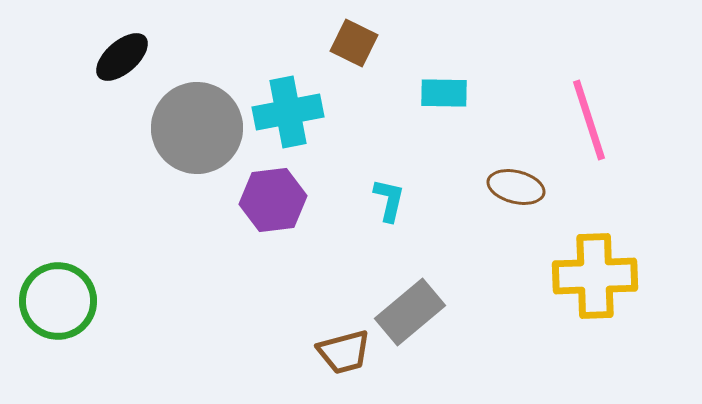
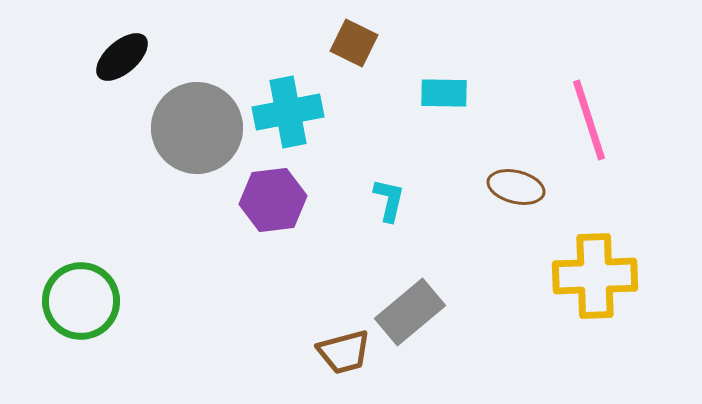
green circle: moved 23 px right
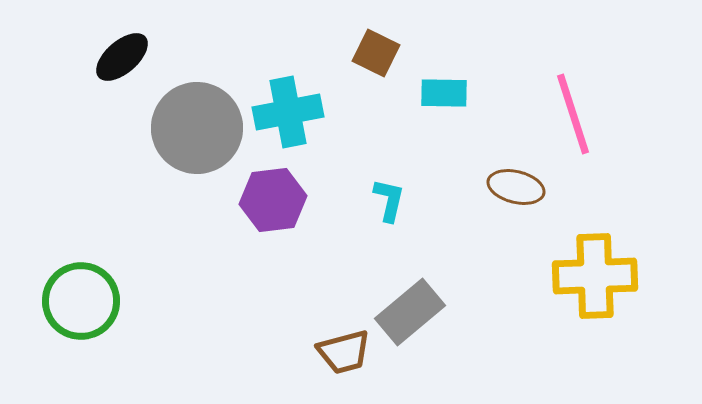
brown square: moved 22 px right, 10 px down
pink line: moved 16 px left, 6 px up
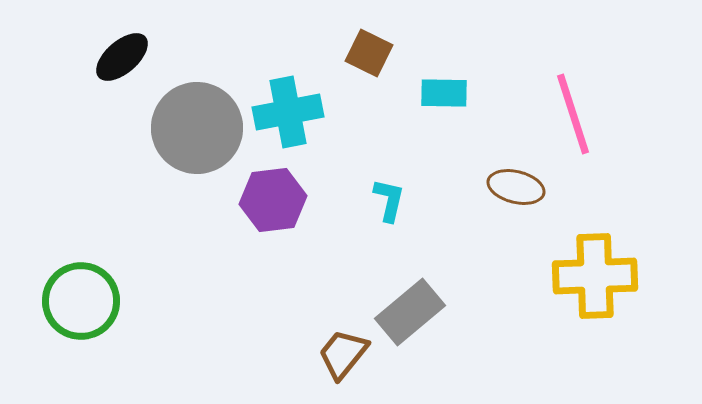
brown square: moved 7 px left
brown trapezoid: moved 1 px left, 2 px down; rotated 144 degrees clockwise
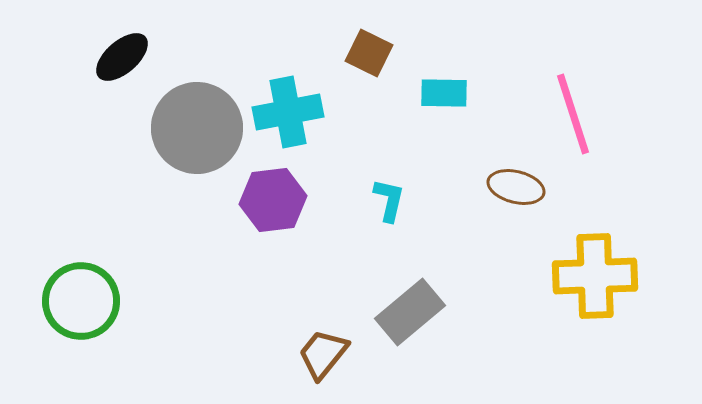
brown trapezoid: moved 20 px left
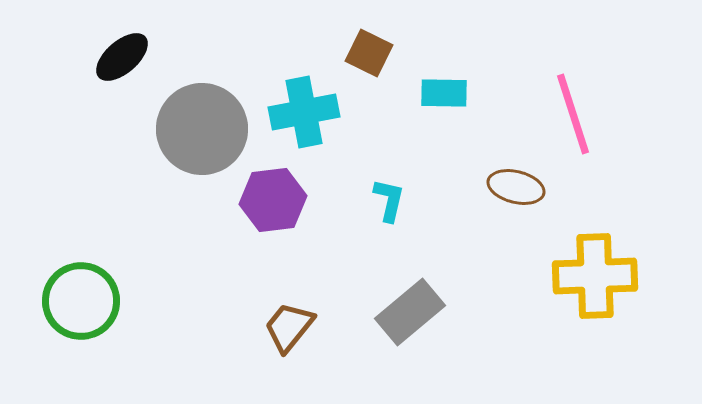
cyan cross: moved 16 px right
gray circle: moved 5 px right, 1 px down
brown trapezoid: moved 34 px left, 27 px up
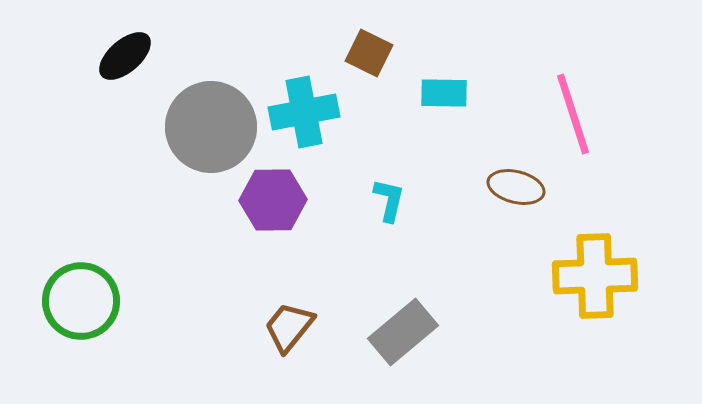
black ellipse: moved 3 px right, 1 px up
gray circle: moved 9 px right, 2 px up
purple hexagon: rotated 6 degrees clockwise
gray rectangle: moved 7 px left, 20 px down
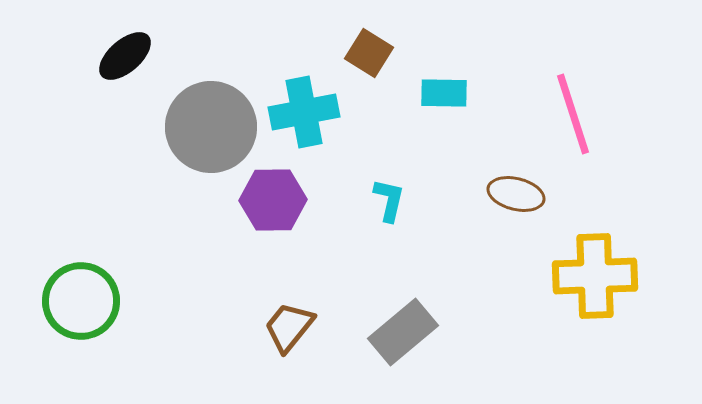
brown square: rotated 6 degrees clockwise
brown ellipse: moved 7 px down
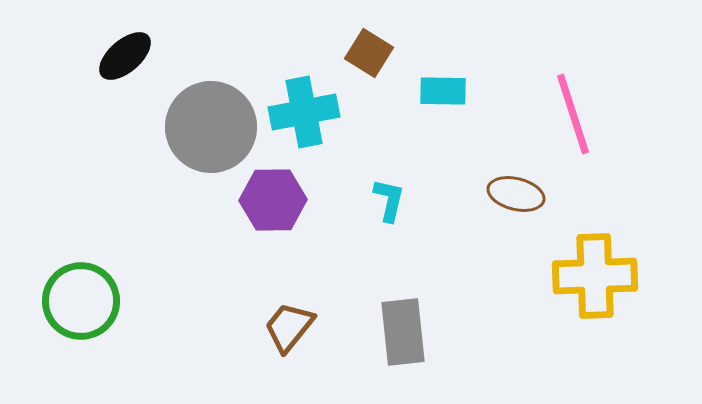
cyan rectangle: moved 1 px left, 2 px up
gray rectangle: rotated 56 degrees counterclockwise
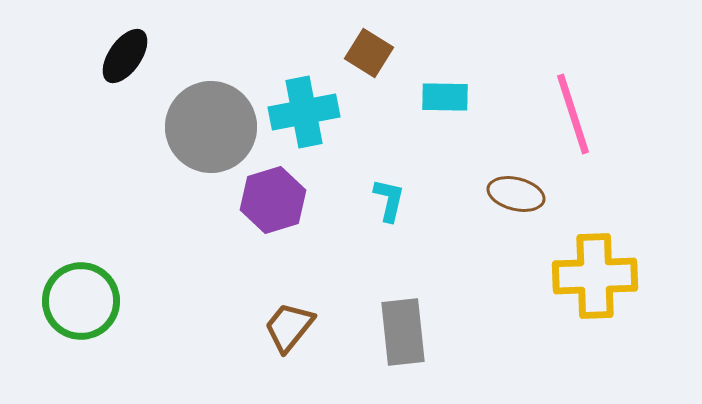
black ellipse: rotated 14 degrees counterclockwise
cyan rectangle: moved 2 px right, 6 px down
purple hexagon: rotated 16 degrees counterclockwise
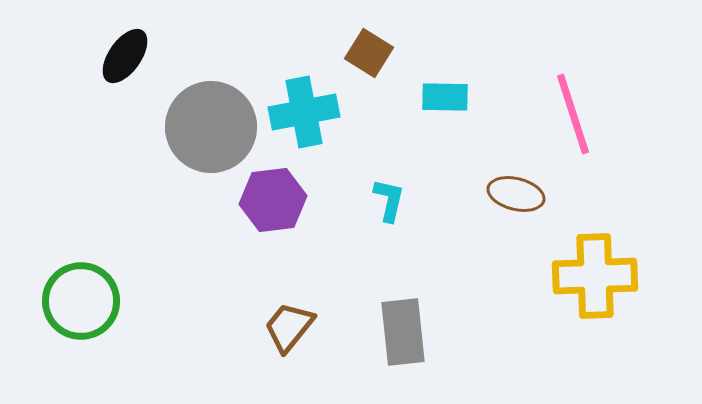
purple hexagon: rotated 10 degrees clockwise
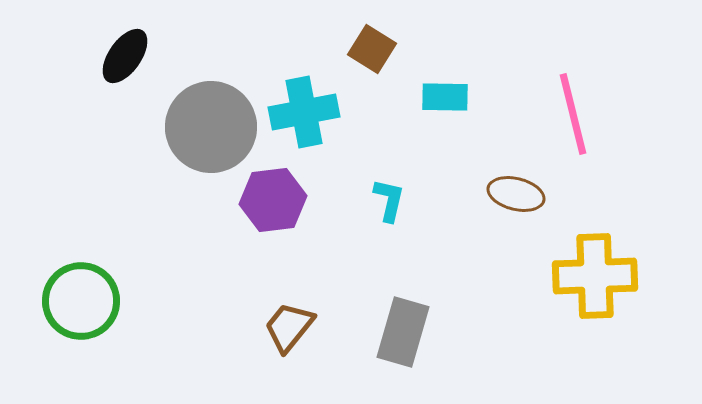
brown square: moved 3 px right, 4 px up
pink line: rotated 4 degrees clockwise
gray rectangle: rotated 22 degrees clockwise
